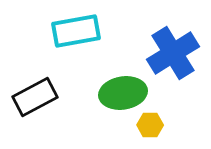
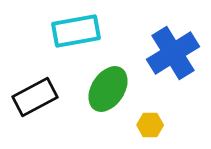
green ellipse: moved 15 px left, 4 px up; rotated 48 degrees counterclockwise
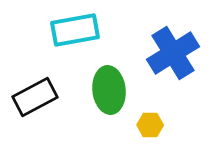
cyan rectangle: moved 1 px left, 1 px up
green ellipse: moved 1 px right, 1 px down; rotated 39 degrees counterclockwise
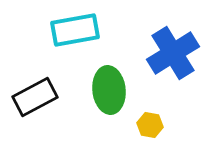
yellow hexagon: rotated 10 degrees clockwise
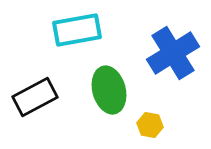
cyan rectangle: moved 2 px right
green ellipse: rotated 9 degrees counterclockwise
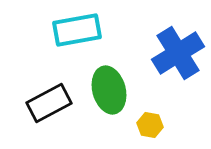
blue cross: moved 5 px right
black rectangle: moved 14 px right, 6 px down
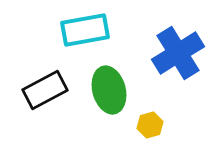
cyan rectangle: moved 8 px right
black rectangle: moved 4 px left, 13 px up
yellow hexagon: rotated 25 degrees counterclockwise
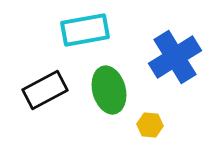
blue cross: moved 3 px left, 4 px down
yellow hexagon: rotated 20 degrees clockwise
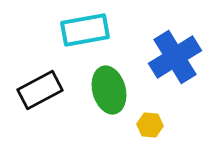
black rectangle: moved 5 px left
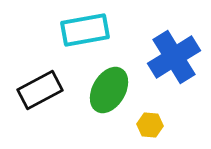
blue cross: moved 1 px left
green ellipse: rotated 45 degrees clockwise
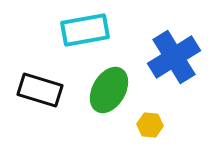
black rectangle: rotated 45 degrees clockwise
